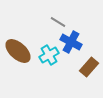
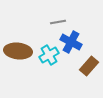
gray line: rotated 42 degrees counterclockwise
brown ellipse: rotated 36 degrees counterclockwise
brown rectangle: moved 1 px up
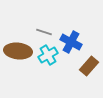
gray line: moved 14 px left, 10 px down; rotated 28 degrees clockwise
cyan cross: moved 1 px left
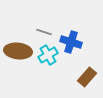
blue cross: rotated 10 degrees counterclockwise
brown rectangle: moved 2 px left, 11 px down
